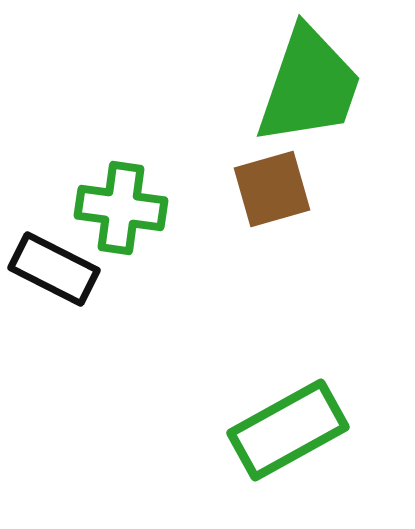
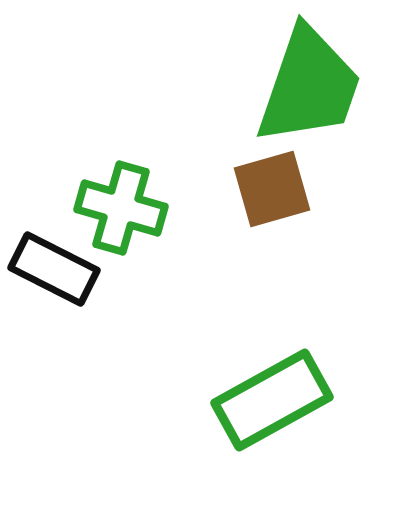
green cross: rotated 8 degrees clockwise
green rectangle: moved 16 px left, 30 px up
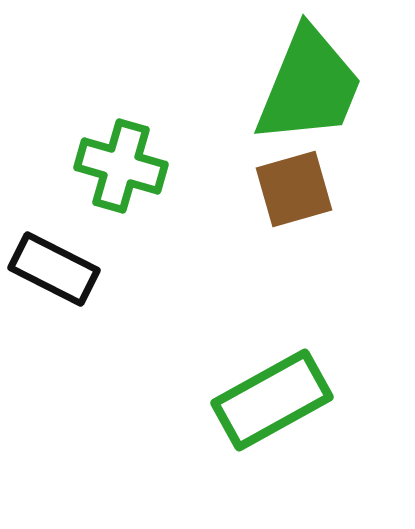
green trapezoid: rotated 3 degrees clockwise
brown square: moved 22 px right
green cross: moved 42 px up
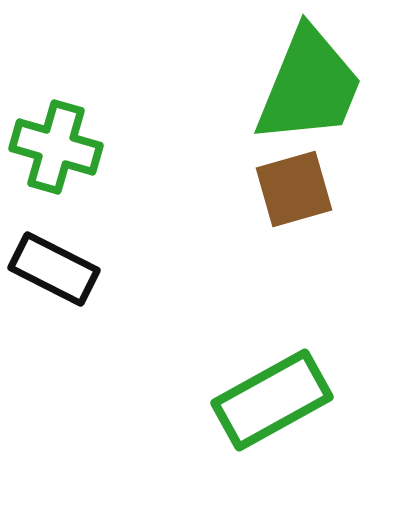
green cross: moved 65 px left, 19 px up
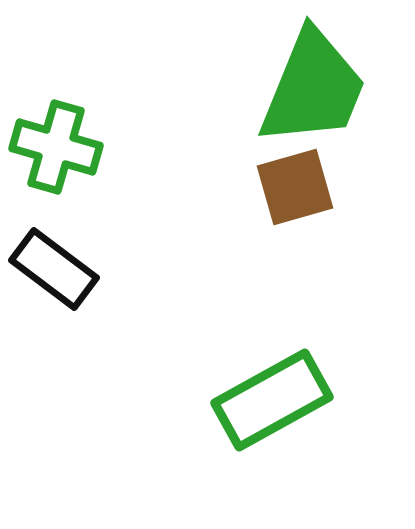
green trapezoid: moved 4 px right, 2 px down
brown square: moved 1 px right, 2 px up
black rectangle: rotated 10 degrees clockwise
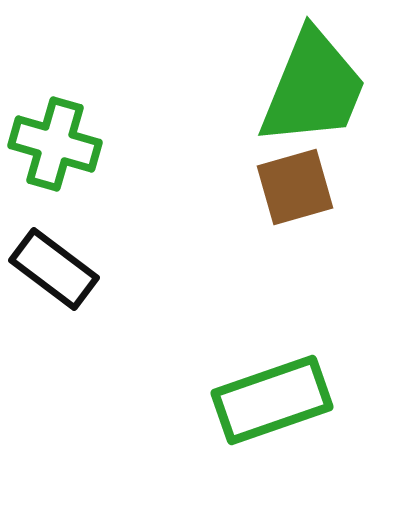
green cross: moved 1 px left, 3 px up
green rectangle: rotated 10 degrees clockwise
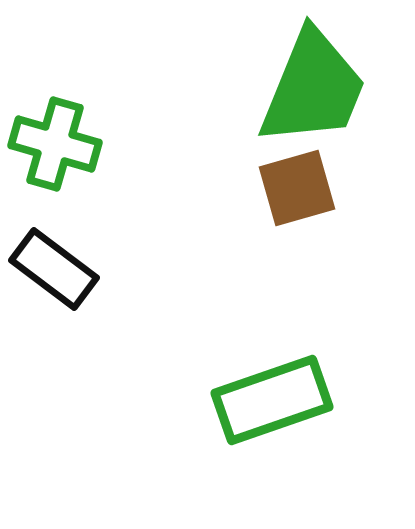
brown square: moved 2 px right, 1 px down
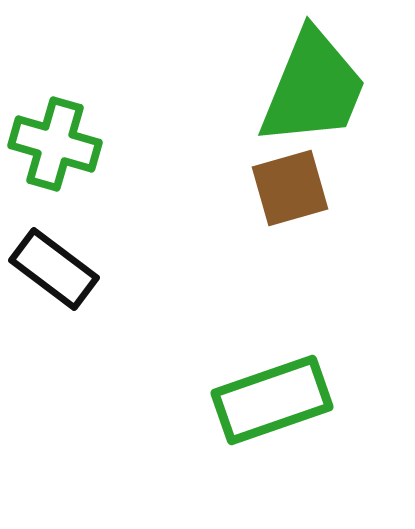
brown square: moved 7 px left
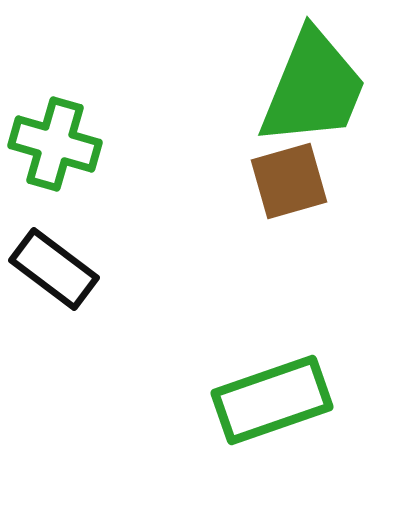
brown square: moved 1 px left, 7 px up
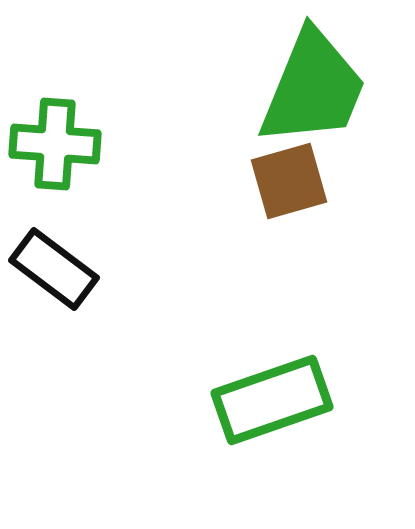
green cross: rotated 12 degrees counterclockwise
